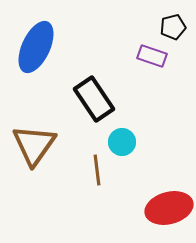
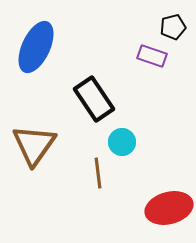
brown line: moved 1 px right, 3 px down
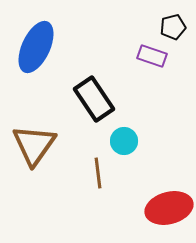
cyan circle: moved 2 px right, 1 px up
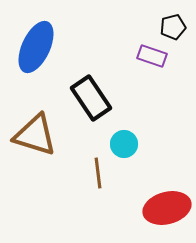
black rectangle: moved 3 px left, 1 px up
cyan circle: moved 3 px down
brown triangle: moved 1 px right, 10 px up; rotated 48 degrees counterclockwise
red ellipse: moved 2 px left
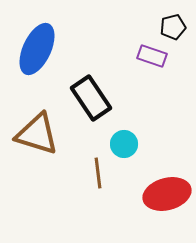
blue ellipse: moved 1 px right, 2 px down
brown triangle: moved 2 px right, 1 px up
red ellipse: moved 14 px up
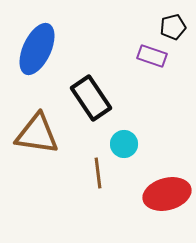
brown triangle: rotated 9 degrees counterclockwise
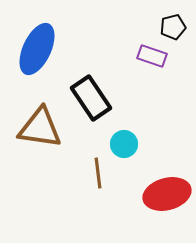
brown triangle: moved 3 px right, 6 px up
